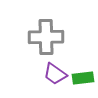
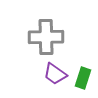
green rectangle: rotated 65 degrees counterclockwise
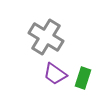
gray cross: rotated 32 degrees clockwise
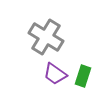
green rectangle: moved 2 px up
